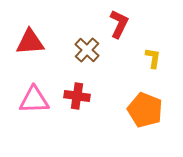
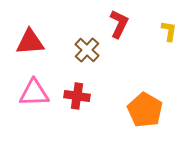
yellow L-shape: moved 16 px right, 27 px up
pink triangle: moved 7 px up
orange pentagon: rotated 8 degrees clockwise
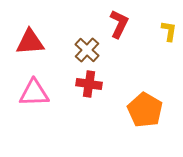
red cross: moved 12 px right, 12 px up
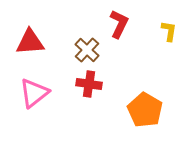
pink triangle: rotated 36 degrees counterclockwise
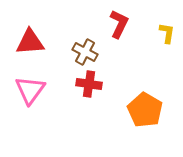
yellow L-shape: moved 2 px left, 2 px down
brown cross: moved 2 px left, 2 px down; rotated 15 degrees counterclockwise
pink triangle: moved 4 px left, 3 px up; rotated 16 degrees counterclockwise
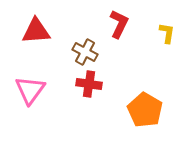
red triangle: moved 6 px right, 11 px up
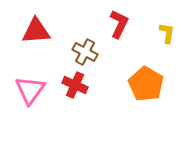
red cross: moved 14 px left, 1 px down; rotated 15 degrees clockwise
orange pentagon: moved 1 px right, 26 px up
